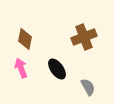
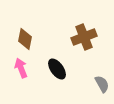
gray semicircle: moved 14 px right, 3 px up
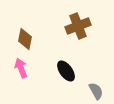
brown cross: moved 6 px left, 11 px up
black ellipse: moved 9 px right, 2 px down
gray semicircle: moved 6 px left, 7 px down
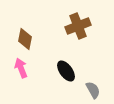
gray semicircle: moved 3 px left, 1 px up
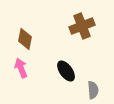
brown cross: moved 4 px right
gray semicircle: rotated 24 degrees clockwise
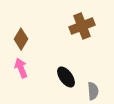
brown diamond: moved 4 px left; rotated 20 degrees clockwise
black ellipse: moved 6 px down
gray semicircle: moved 1 px down
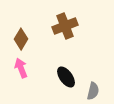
brown cross: moved 17 px left
gray semicircle: rotated 18 degrees clockwise
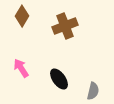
brown diamond: moved 1 px right, 23 px up
pink arrow: rotated 12 degrees counterclockwise
black ellipse: moved 7 px left, 2 px down
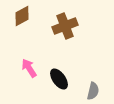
brown diamond: rotated 30 degrees clockwise
pink arrow: moved 8 px right
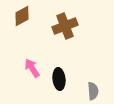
pink arrow: moved 3 px right
black ellipse: rotated 30 degrees clockwise
gray semicircle: rotated 18 degrees counterclockwise
